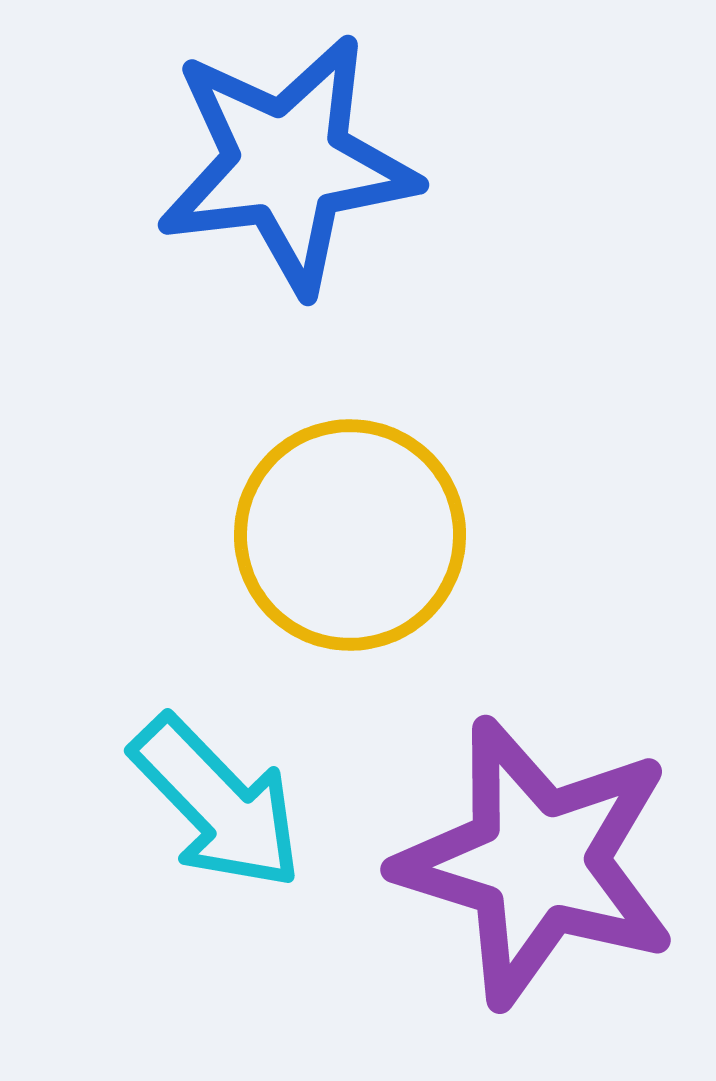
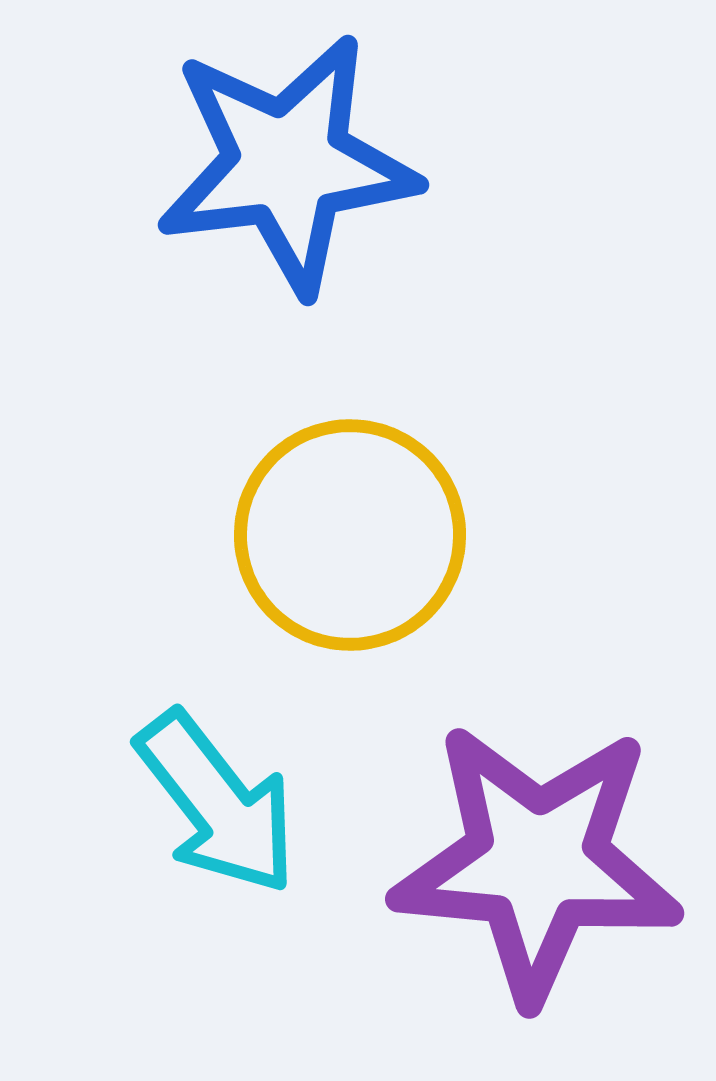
cyan arrow: rotated 6 degrees clockwise
purple star: rotated 12 degrees counterclockwise
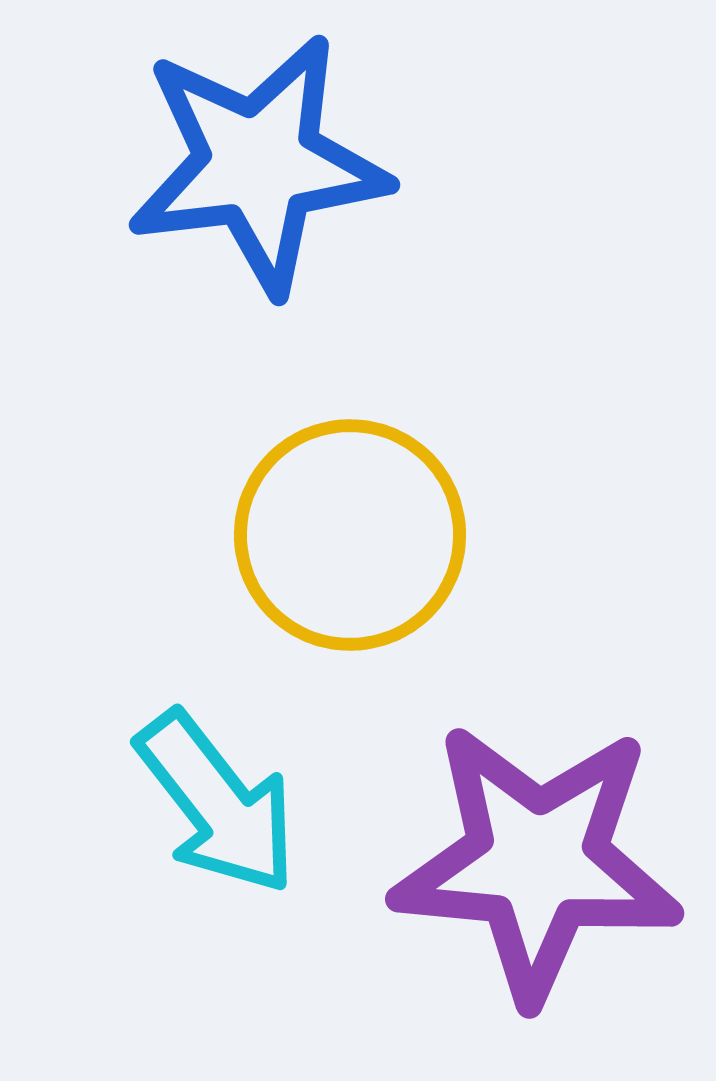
blue star: moved 29 px left
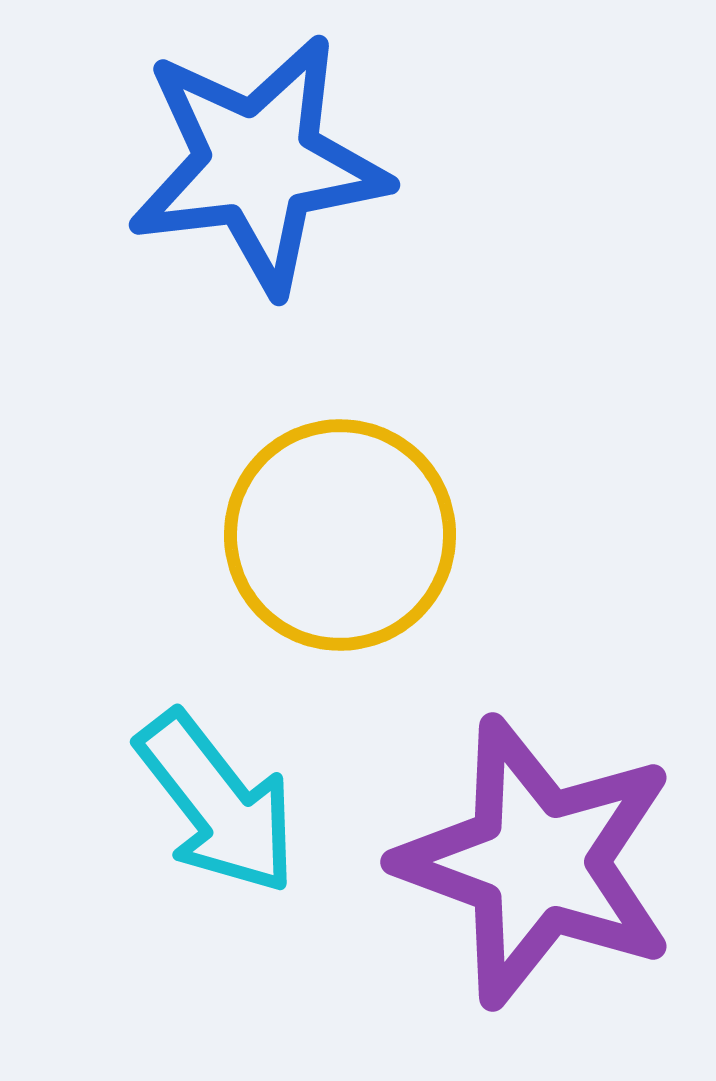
yellow circle: moved 10 px left
purple star: rotated 15 degrees clockwise
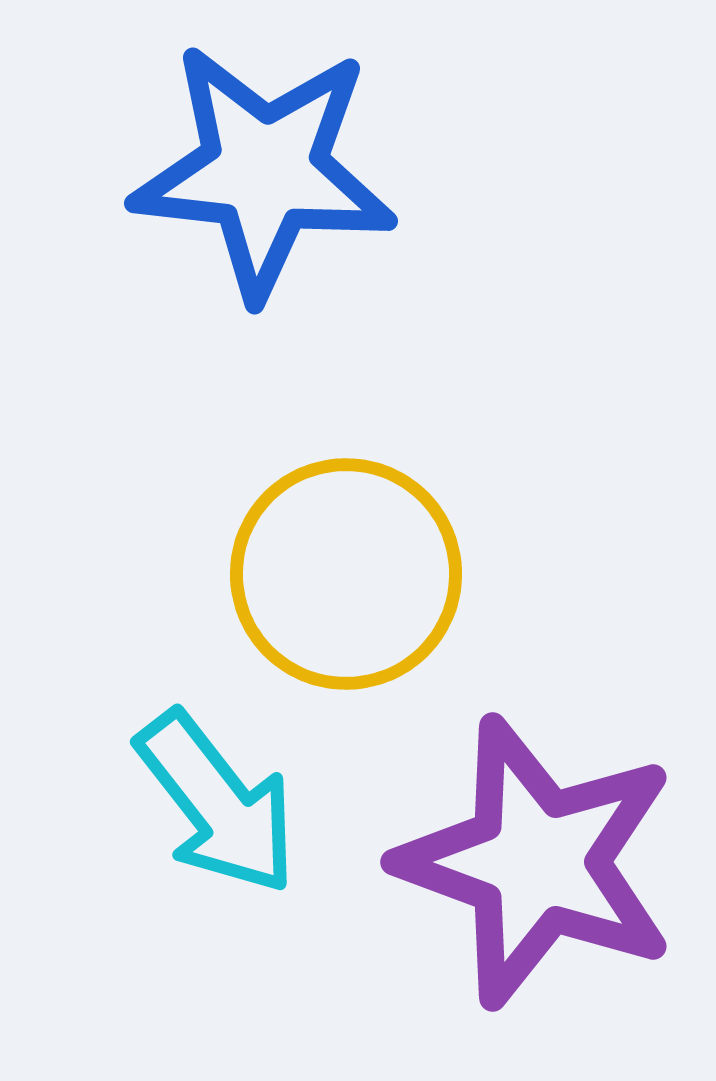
blue star: moved 6 px right, 7 px down; rotated 13 degrees clockwise
yellow circle: moved 6 px right, 39 px down
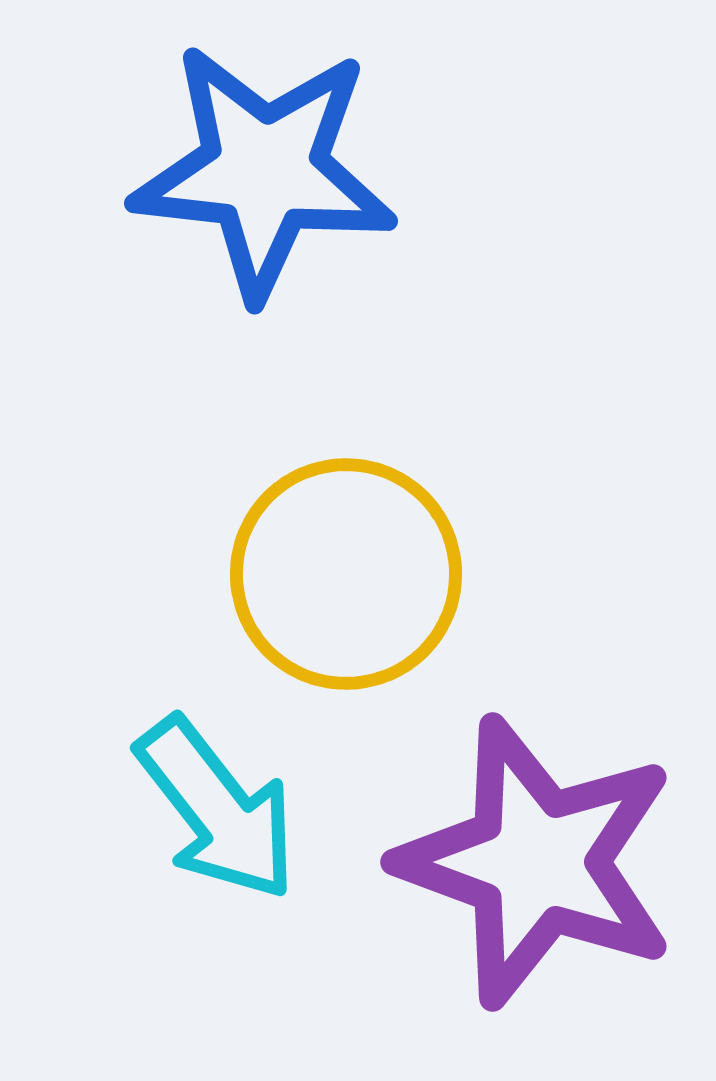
cyan arrow: moved 6 px down
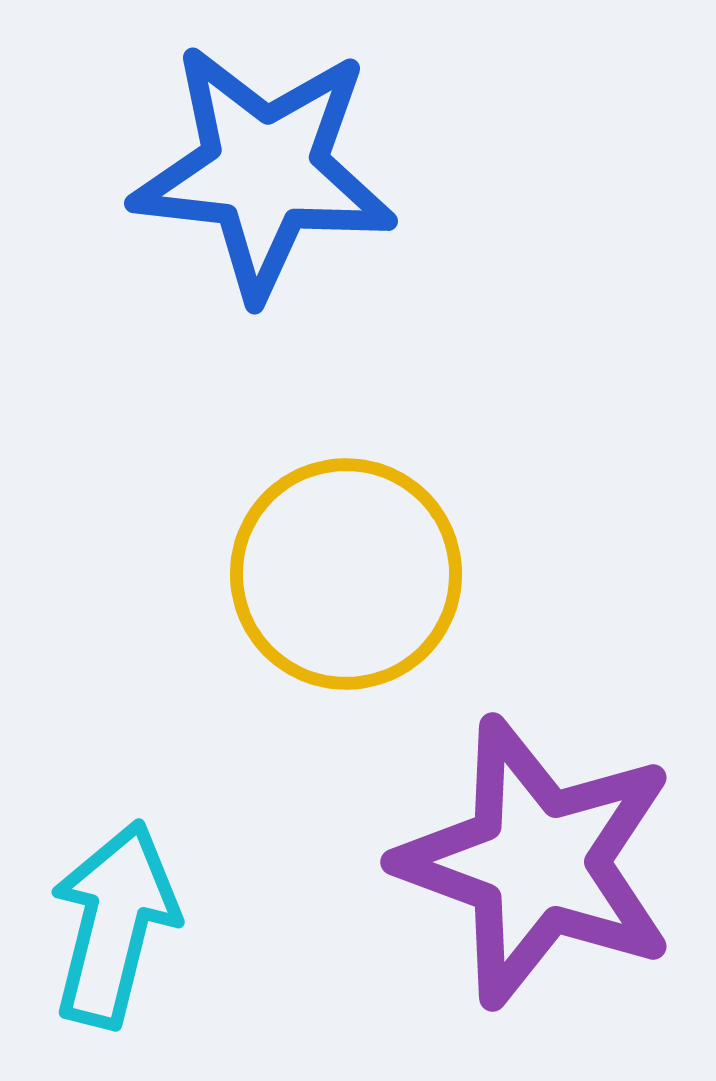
cyan arrow: moved 103 px left, 115 px down; rotated 128 degrees counterclockwise
